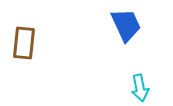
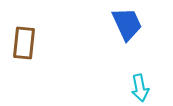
blue trapezoid: moved 1 px right, 1 px up
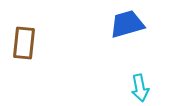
blue trapezoid: rotated 81 degrees counterclockwise
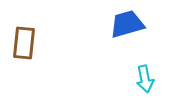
cyan arrow: moved 5 px right, 9 px up
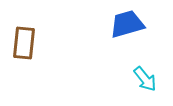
cyan arrow: rotated 28 degrees counterclockwise
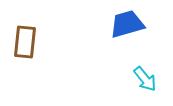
brown rectangle: moved 1 px right, 1 px up
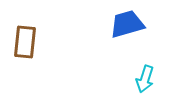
cyan arrow: rotated 56 degrees clockwise
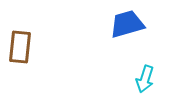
brown rectangle: moved 5 px left, 5 px down
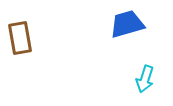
brown rectangle: moved 9 px up; rotated 16 degrees counterclockwise
